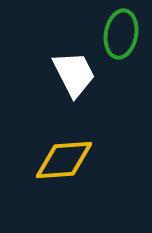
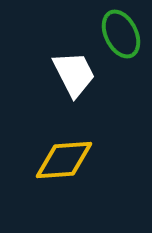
green ellipse: rotated 36 degrees counterclockwise
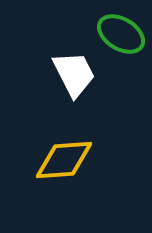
green ellipse: rotated 33 degrees counterclockwise
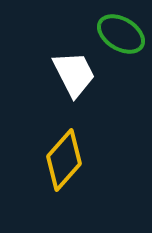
yellow diamond: rotated 44 degrees counterclockwise
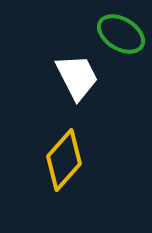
white trapezoid: moved 3 px right, 3 px down
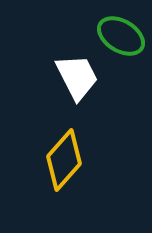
green ellipse: moved 2 px down
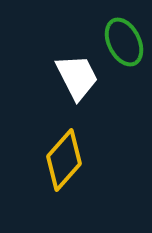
green ellipse: moved 3 px right, 6 px down; rotated 33 degrees clockwise
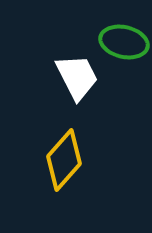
green ellipse: rotated 51 degrees counterclockwise
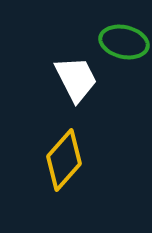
white trapezoid: moved 1 px left, 2 px down
